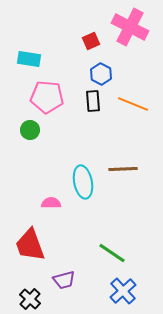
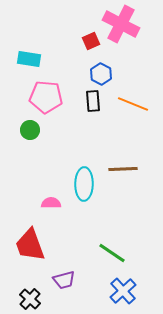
pink cross: moved 9 px left, 3 px up
pink pentagon: moved 1 px left
cyan ellipse: moved 1 px right, 2 px down; rotated 12 degrees clockwise
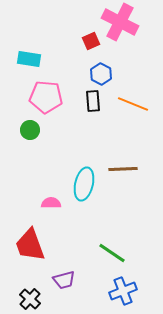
pink cross: moved 1 px left, 2 px up
cyan ellipse: rotated 12 degrees clockwise
blue cross: rotated 20 degrees clockwise
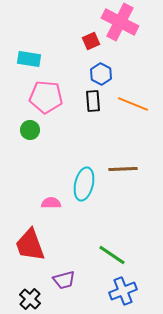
green line: moved 2 px down
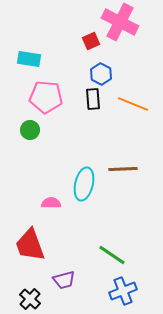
black rectangle: moved 2 px up
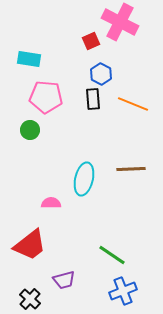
brown line: moved 8 px right
cyan ellipse: moved 5 px up
red trapezoid: rotated 108 degrees counterclockwise
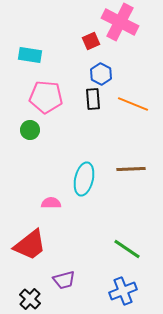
cyan rectangle: moved 1 px right, 4 px up
green line: moved 15 px right, 6 px up
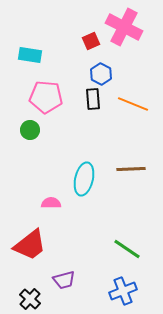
pink cross: moved 4 px right, 5 px down
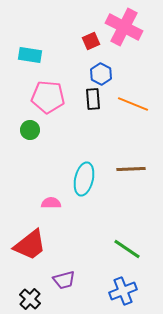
pink pentagon: moved 2 px right
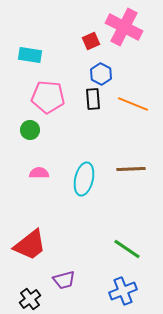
pink semicircle: moved 12 px left, 30 px up
black cross: rotated 10 degrees clockwise
